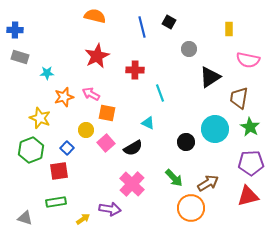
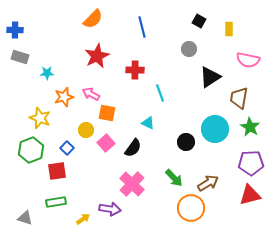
orange semicircle: moved 2 px left, 3 px down; rotated 120 degrees clockwise
black square: moved 30 px right, 1 px up
black semicircle: rotated 24 degrees counterclockwise
red square: moved 2 px left
red triangle: moved 2 px right, 1 px up
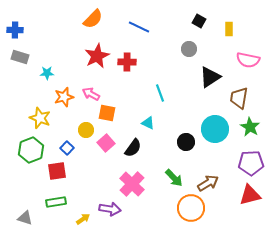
blue line: moved 3 px left; rotated 50 degrees counterclockwise
red cross: moved 8 px left, 8 px up
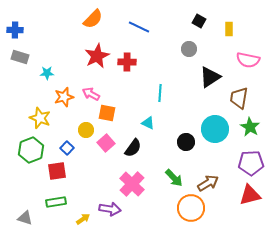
cyan line: rotated 24 degrees clockwise
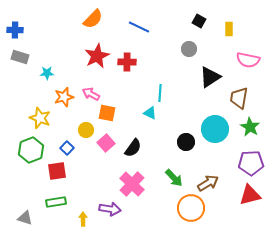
cyan triangle: moved 2 px right, 10 px up
yellow arrow: rotated 56 degrees counterclockwise
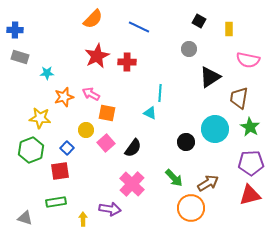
yellow star: rotated 15 degrees counterclockwise
red square: moved 3 px right
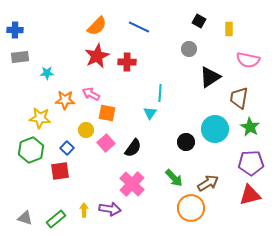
orange semicircle: moved 4 px right, 7 px down
gray rectangle: rotated 24 degrees counterclockwise
orange star: moved 1 px right, 3 px down; rotated 18 degrees clockwise
cyan triangle: rotated 40 degrees clockwise
green rectangle: moved 17 px down; rotated 30 degrees counterclockwise
yellow arrow: moved 1 px right, 9 px up
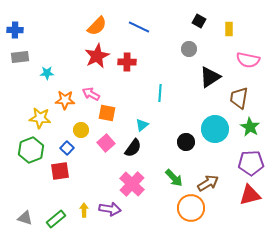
cyan triangle: moved 8 px left, 12 px down; rotated 16 degrees clockwise
yellow circle: moved 5 px left
